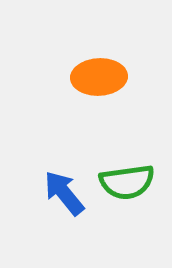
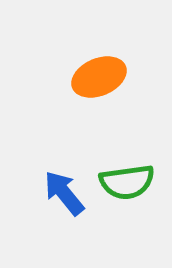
orange ellipse: rotated 20 degrees counterclockwise
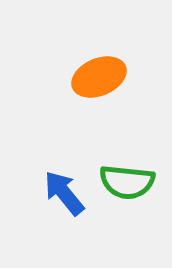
green semicircle: rotated 14 degrees clockwise
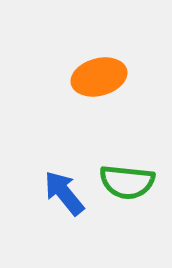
orange ellipse: rotated 8 degrees clockwise
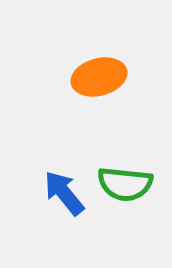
green semicircle: moved 2 px left, 2 px down
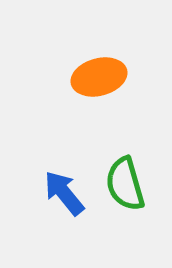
green semicircle: rotated 68 degrees clockwise
